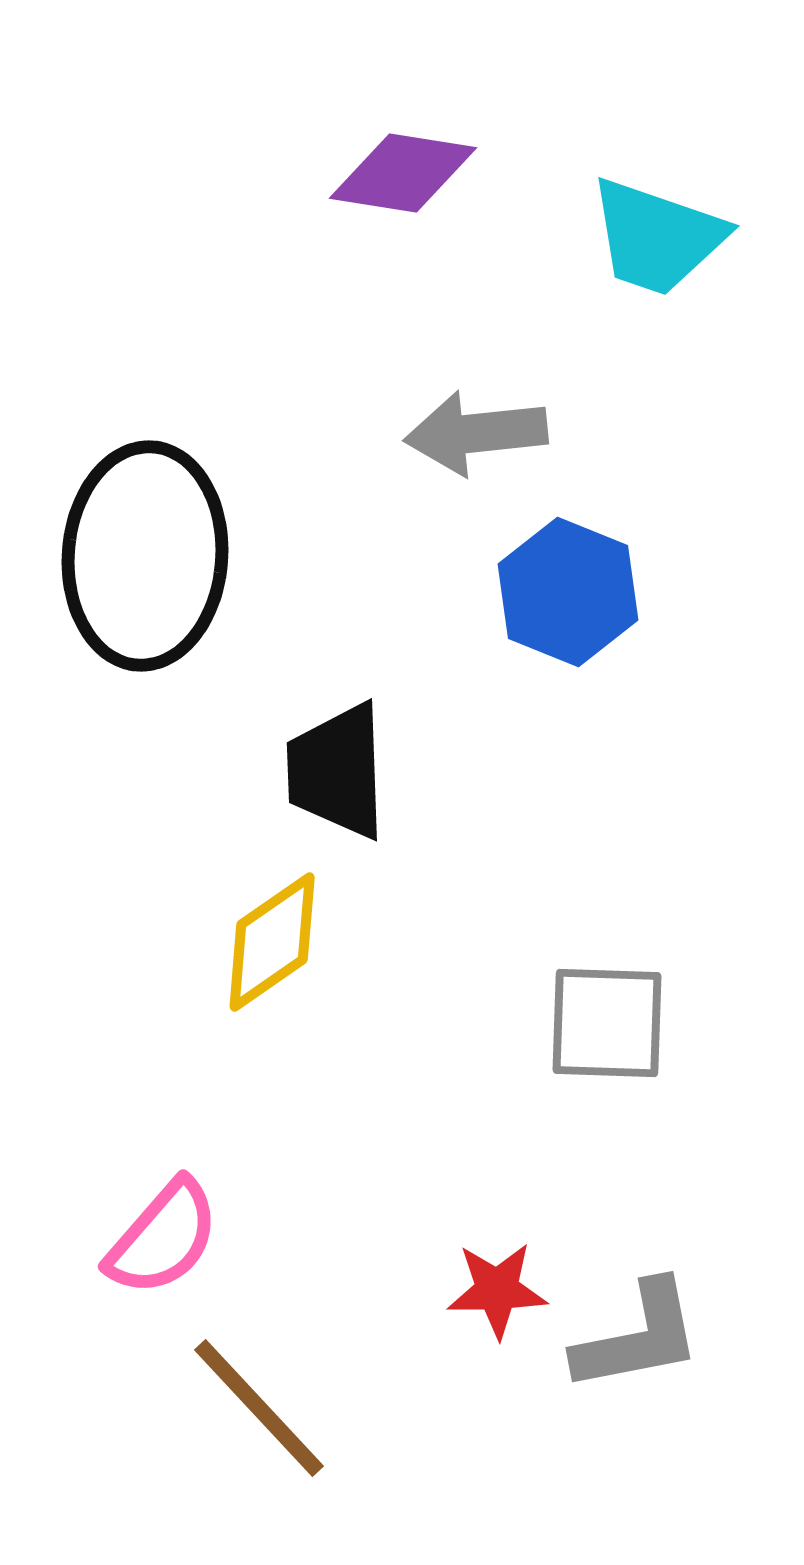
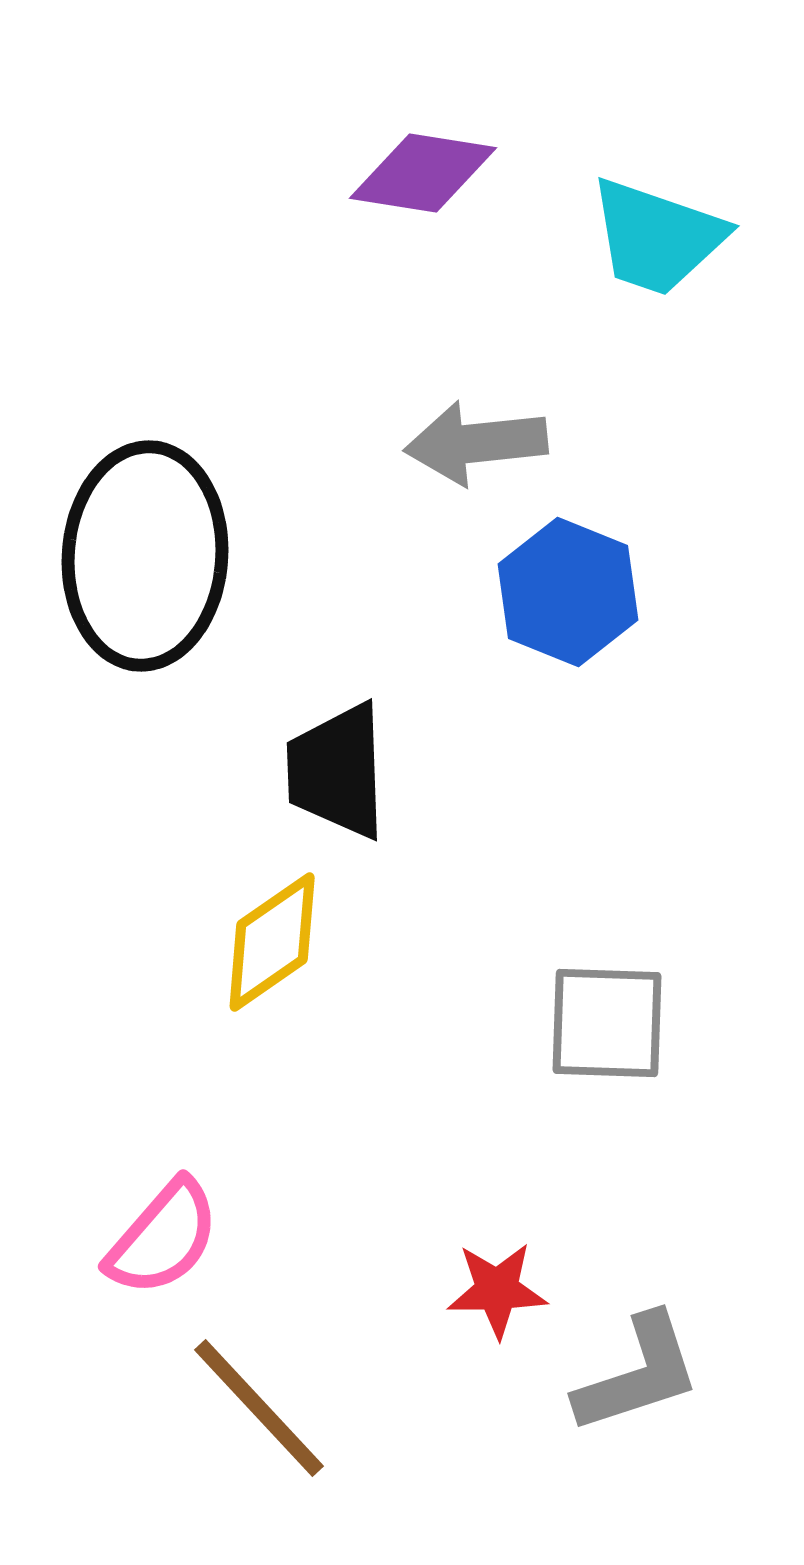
purple diamond: moved 20 px right
gray arrow: moved 10 px down
gray L-shape: moved 37 px down; rotated 7 degrees counterclockwise
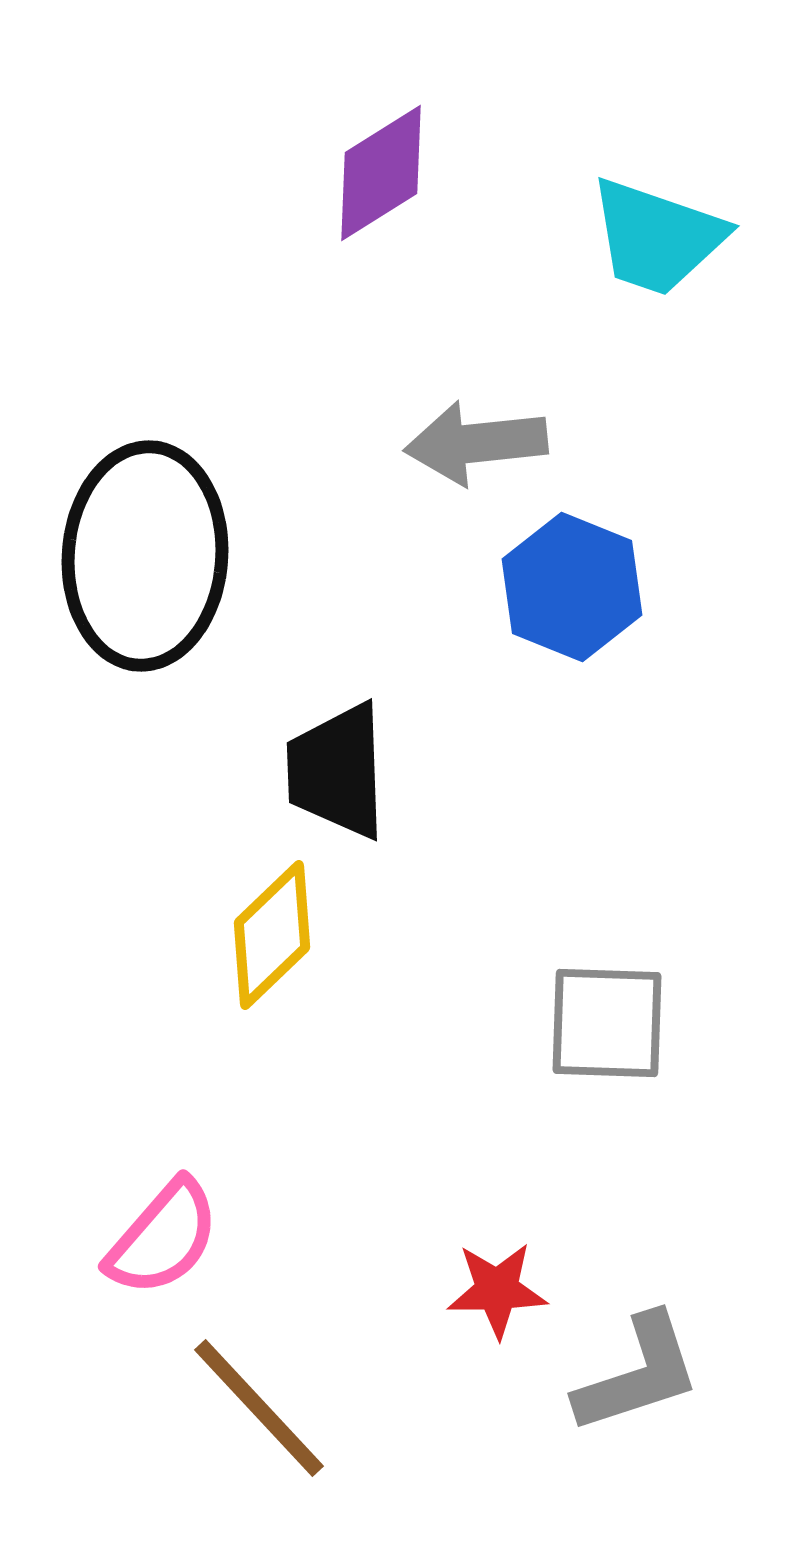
purple diamond: moved 42 px left; rotated 41 degrees counterclockwise
blue hexagon: moved 4 px right, 5 px up
yellow diamond: moved 7 px up; rotated 9 degrees counterclockwise
